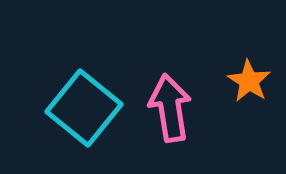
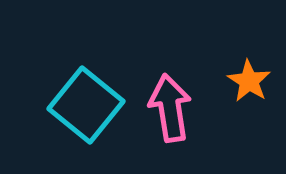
cyan square: moved 2 px right, 3 px up
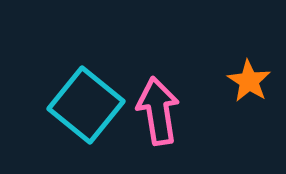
pink arrow: moved 12 px left, 3 px down
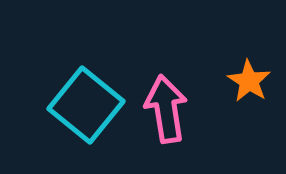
pink arrow: moved 8 px right, 2 px up
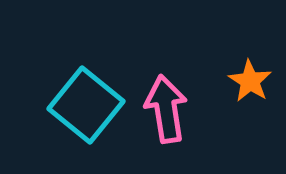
orange star: moved 1 px right
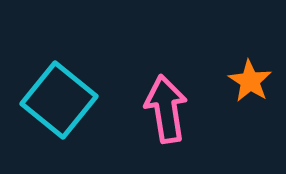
cyan square: moved 27 px left, 5 px up
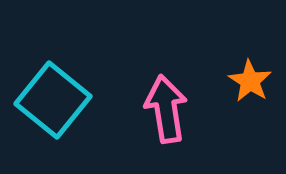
cyan square: moved 6 px left
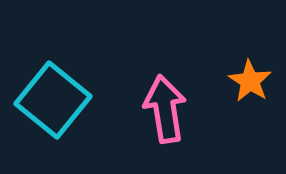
pink arrow: moved 1 px left
